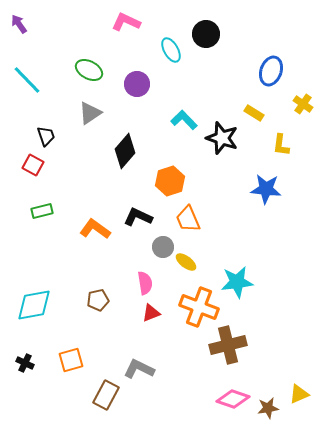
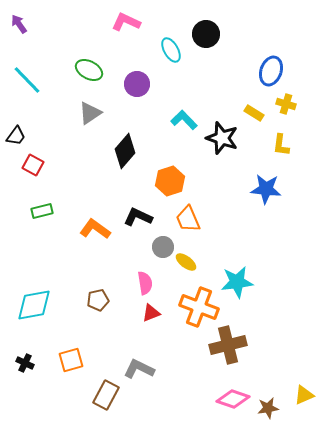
yellow cross: moved 17 px left; rotated 18 degrees counterclockwise
black trapezoid: moved 30 px left; rotated 55 degrees clockwise
yellow triangle: moved 5 px right, 1 px down
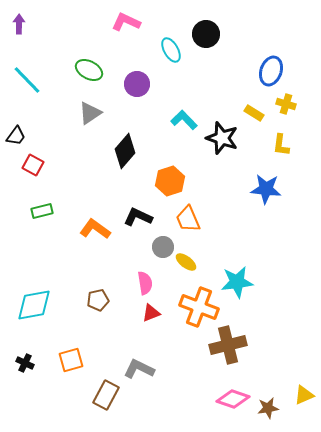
purple arrow: rotated 36 degrees clockwise
